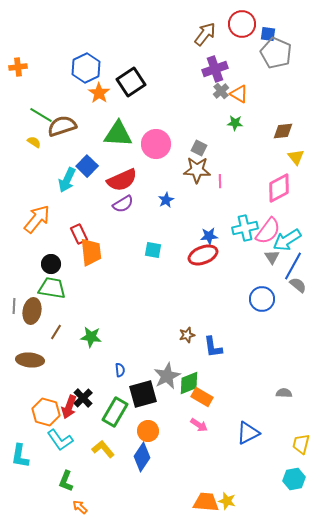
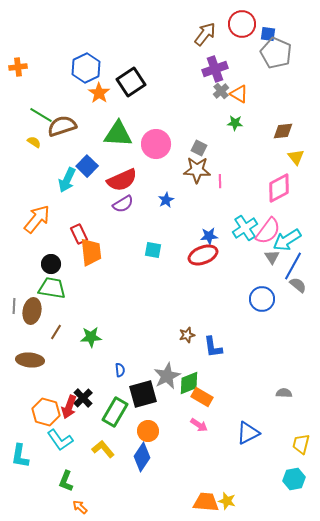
cyan cross at (245, 228): rotated 20 degrees counterclockwise
green star at (91, 337): rotated 10 degrees counterclockwise
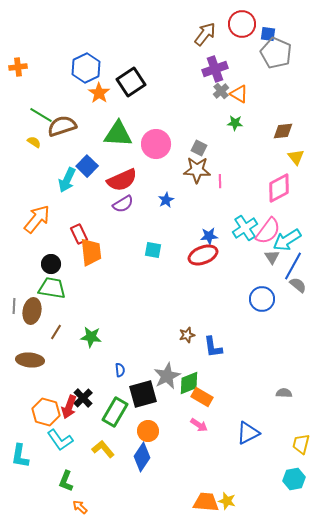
green star at (91, 337): rotated 10 degrees clockwise
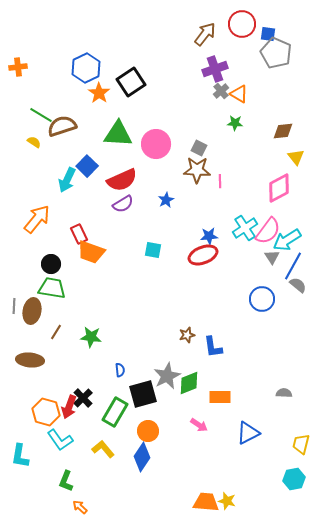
orange trapezoid at (91, 252): rotated 116 degrees clockwise
orange rectangle at (202, 397): moved 18 px right; rotated 30 degrees counterclockwise
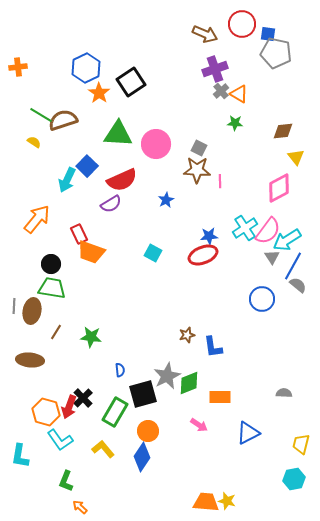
brown arrow at (205, 34): rotated 75 degrees clockwise
gray pentagon at (276, 53): rotated 12 degrees counterclockwise
brown semicircle at (62, 126): moved 1 px right, 6 px up
purple semicircle at (123, 204): moved 12 px left
cyan square at (153, 250): moved 3 px down; rotated 18 degrees clockwise
